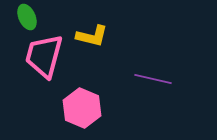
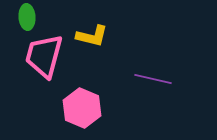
green ellipse: rotated 20 degrees clockwise
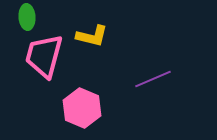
purple line: rotated 36 degrees counterclockwise
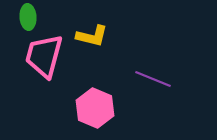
green ellipse: moved 1 px right
purple line: rotated 45 degrees clockwise
pink hexagon: moved 13 px right
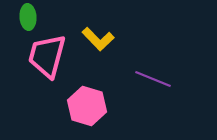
yellow L-shape: moved 6 px right, 3 px down; rotated 32 degrees clockwise
pink trapezoid: moved 3 px right
pink hexagon: moved 8 px left, 2 px up; rotated 6 degrees counterclockwise
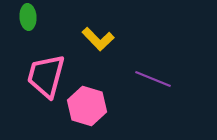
pink trapezoid: moved 1 px left, 20 px down
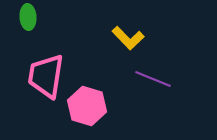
yellow L-shape: moved 30 px right, 1 px up
pink trapezoid: rotated 6 degrees counterclockwise
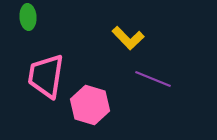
pink hexagon: moved 3 px right, 1 px up
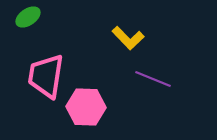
green ellipse: rotated 60 degrees clockwise
pink hexagon: moved 4 px left, 2 px down; rotated 15 degrees counterclockwise
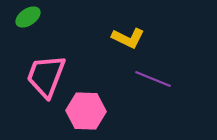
yellow L-shape: rotated 20 degrees counterclockwise
pink trapezoid: rotated 12 degrees clockwise
pink hexagon: moved 4 px down
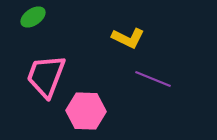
green ellipse: moved 5 px right
